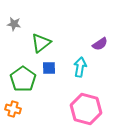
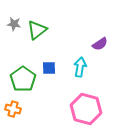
green triangle: moved 4 px left, 13 px up
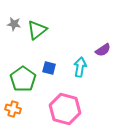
purple semicircle: moved 3 px right, 6 px down
blue square: rotated 16 degrees clockwise
pink hexagon: moved 21 px left
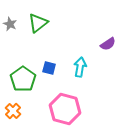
gray star: moved 4 px left; rotated 16 degrees clockwise
green triangle: moved 1 px right, 7 px up
purple semicircle: moved 5 px right, 6 px up
orange cross: moved 2 px down; rotated 28 degrees clockwise
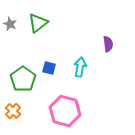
purple semicircle: rotated 63 degrees counterclockwise
pink hexagon: moved 2 px down
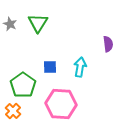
green triangle: rotated 20 degrees counterclockwise
blue square: moved 1 px right, 1 px up; rotated 16 degrees counterclockwise
green pentagon: moved 6 px down
pink hexagon: moved 4 px left, 7 px up; rotated 12 degrees counterclockwise
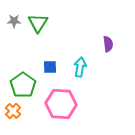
gray star: moved 4 px right, 3 px up; rotated 24 degrees counterclockwise
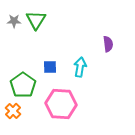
green triangle: moved 2 px left, 3 px up
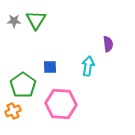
cyan arrow: moved 8 px right, 1 px up
orange cross: rotated 21 degrees clockwise
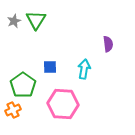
gray star: rotated 24 degrees counterclockwise
cyan arrow: moved 4 px left, 3 px down
pink hexagon: moved 2 px right
orange cross: moved 1 px up
